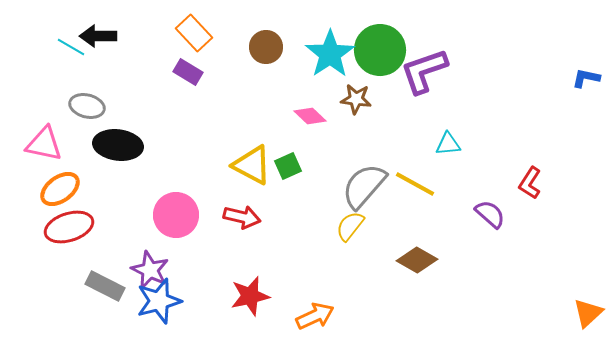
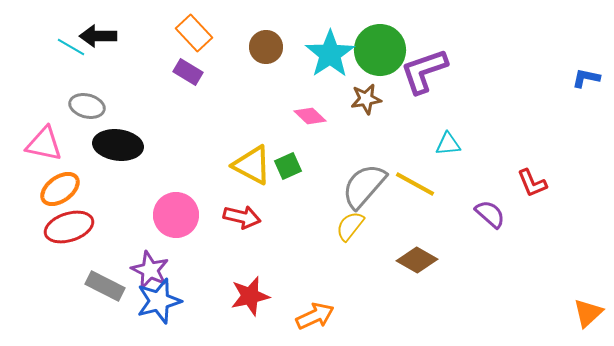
brown star: moved 10 px right; rotated 16 degrees counterclockwise
red L-shape: moved 2 px right; rotated 56 degrees counterclockwise
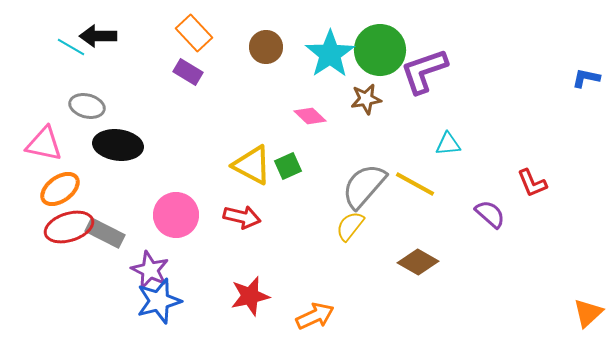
brown diamond: moved 1 px right, 2 px down
gray rectangle: moved 53 px up
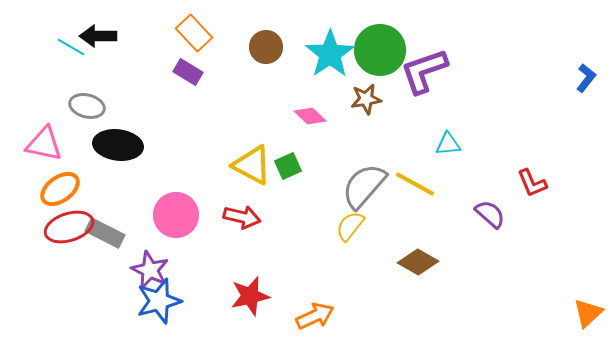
blue L-shape: rotated 116 degrees clockwise
